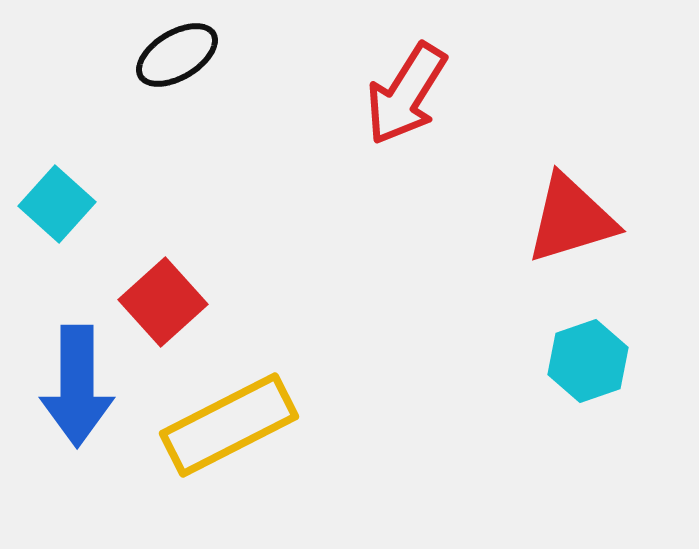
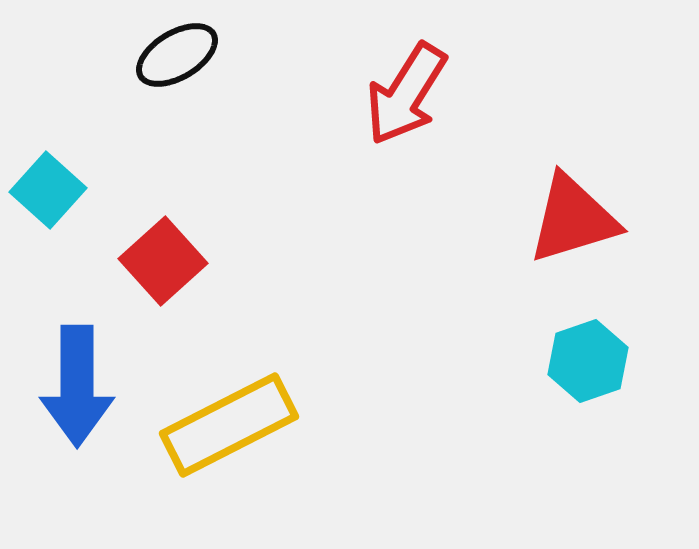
cyan square: moved 9 px left, 14 px up
red triangle: moved 2 px right
red square: moved 41 px up
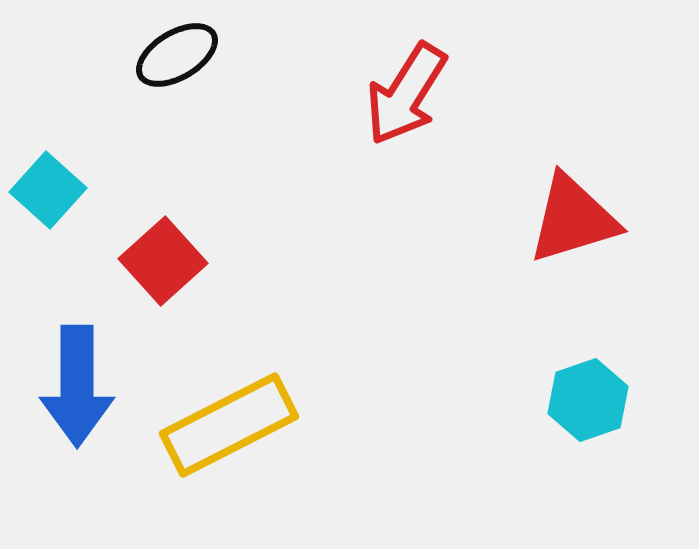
cyan hexagon: moved 39 px down
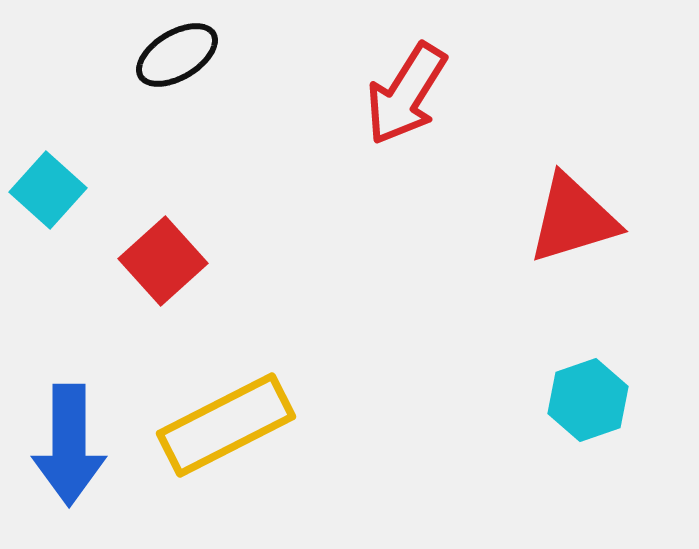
blue arrow: moved 8 px left, 59 px down
yellow rectangle: moved 3 px left
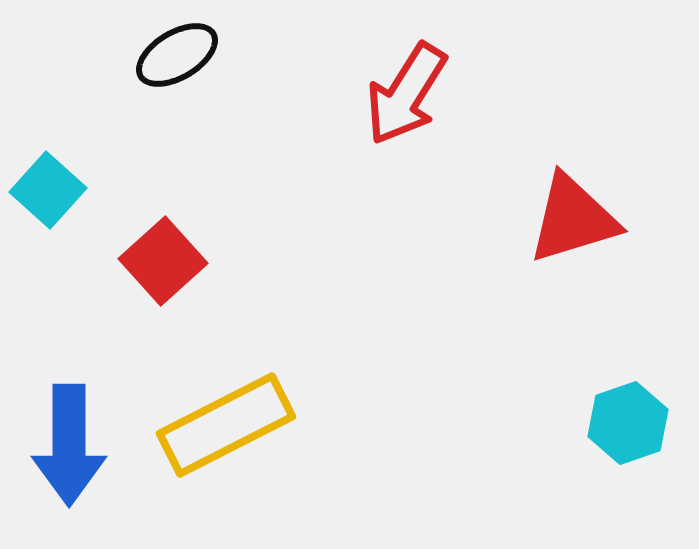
cyan hexagon: moved 40 px right, 23 px down
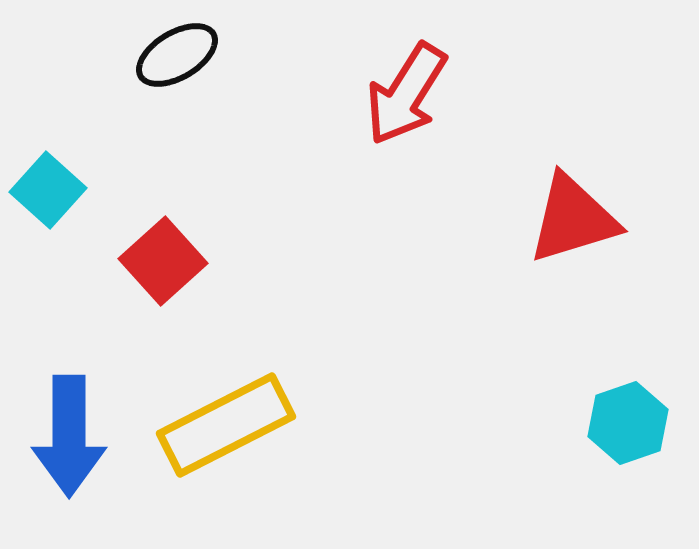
blue arrow: moved 9 px up
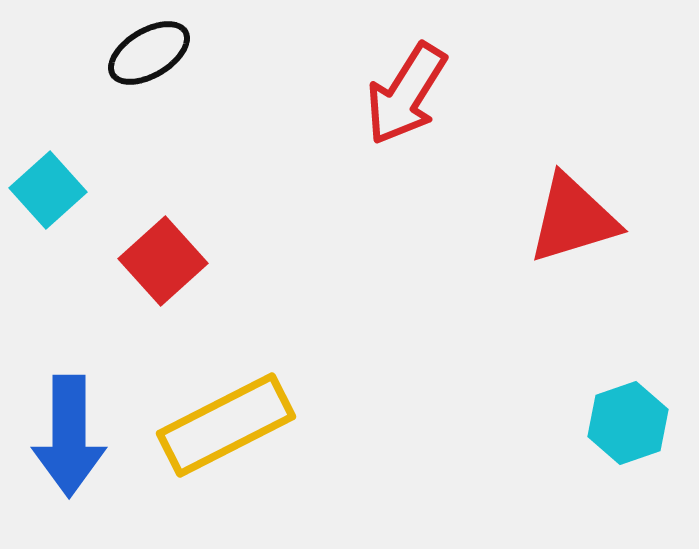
black ellipse: moved 28 px left, 2 px up
cyan square: rotated 6 degrees clockwise
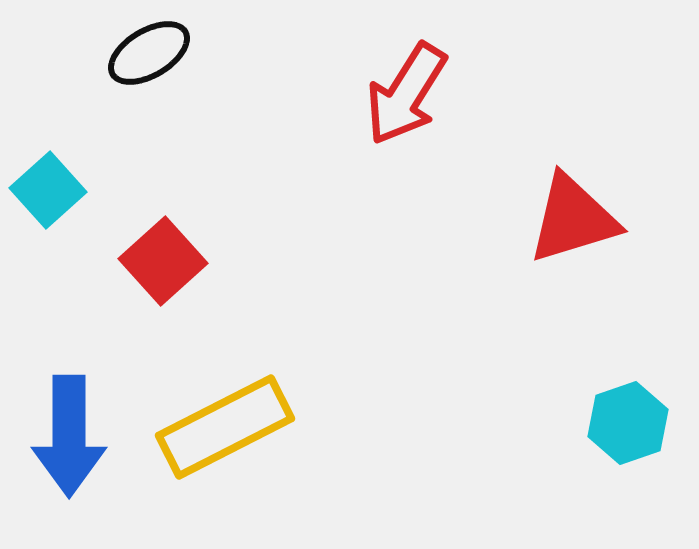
yellow rectangle: moved 1 px left, 2 px down
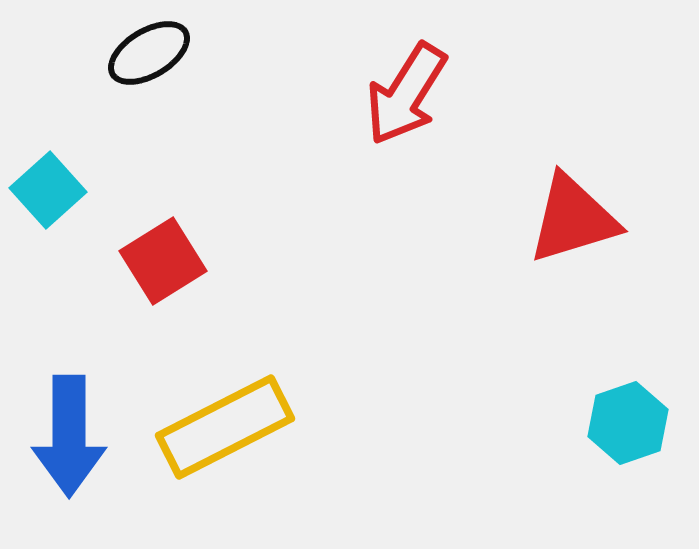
red square: rotated 10 degrees clockwise
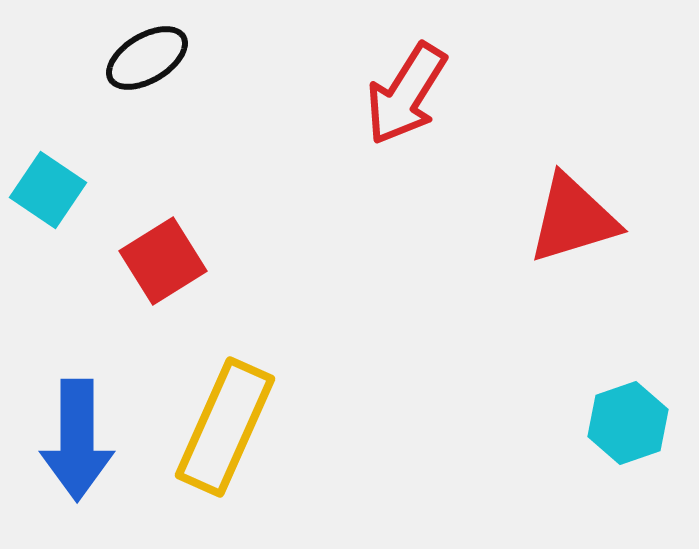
black ellipse: moved 2 px left, 5 px down
cyan square: rotated 14 degrees counterclockwise
yellow rectangle: rotated 39 degrees counterclockwise
blue arrow: moved 8 px right, 4 px down
